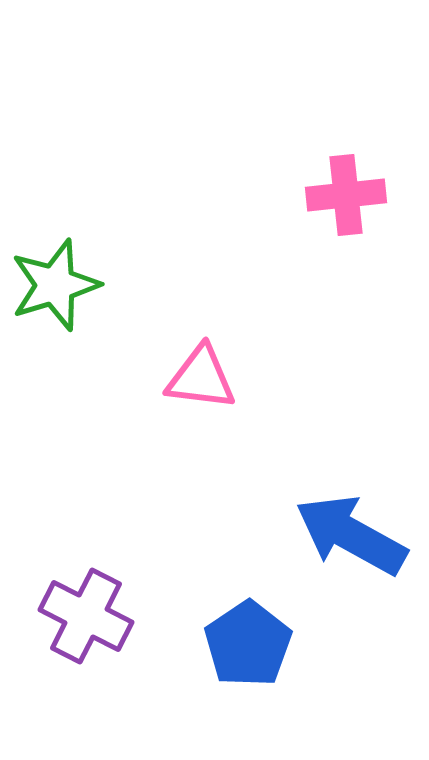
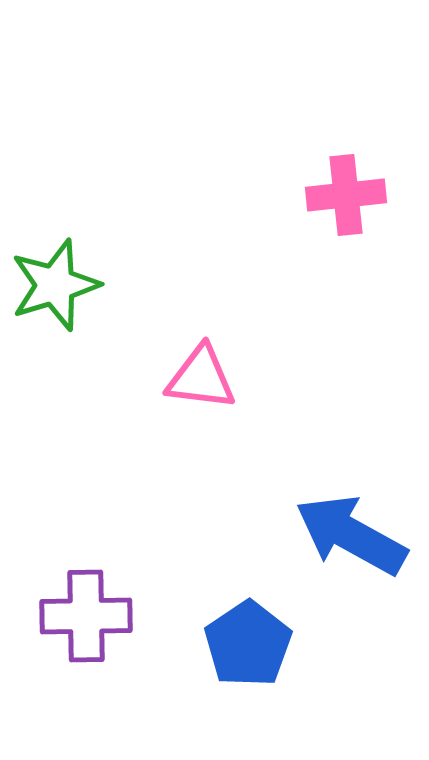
purple cross: rotated 28 degrees counterclockwise
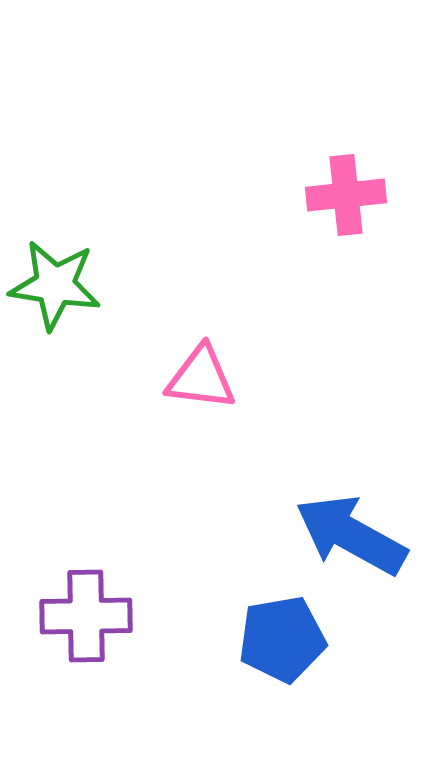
green star: rotated 26 degrees clockwise
blue pentagon: moved 34 px right, 5 px up; rotated 24 degrees clockwise
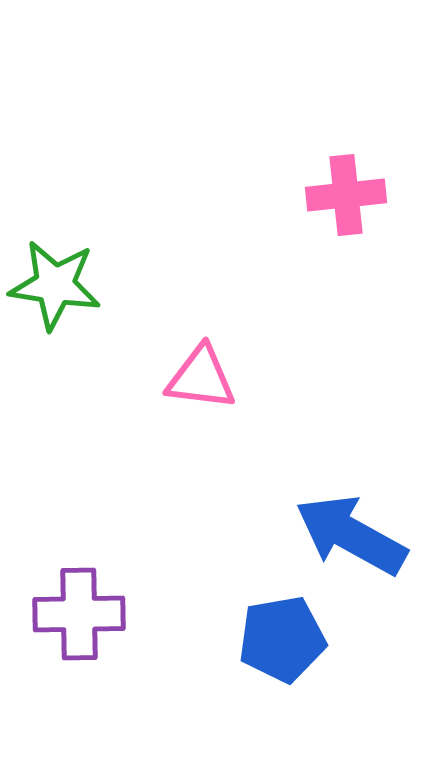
purple cross: moved 7 px left, 2 px up
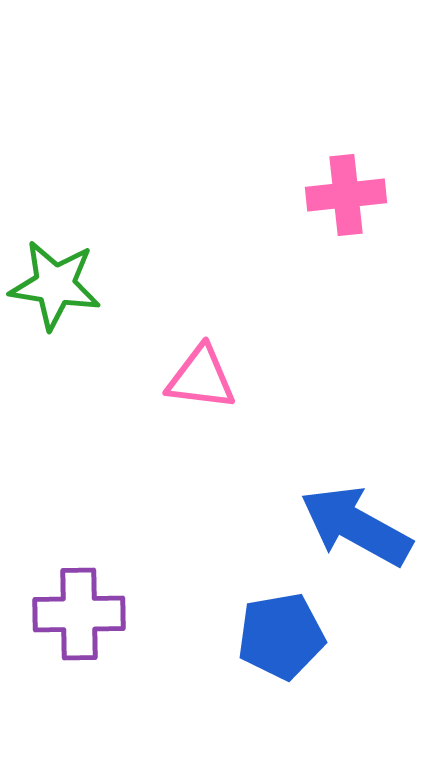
blue arrow: moved 5 px right, 9 px up
blue pentagon: moved 1 px left, 3 px up
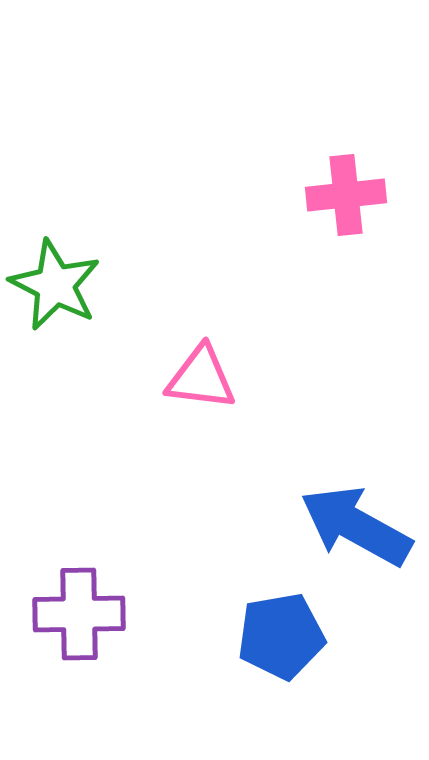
green star: rotated 18 degrees clockwise
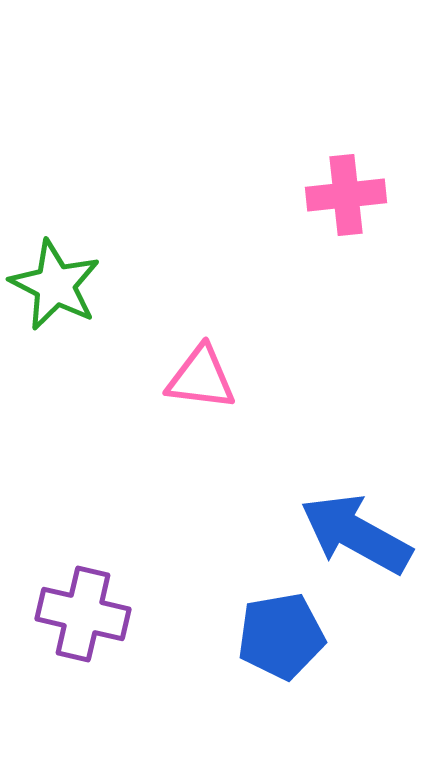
blue arrow: moved 8 px down
purple cross: moved 4 px right; rotated 14 degrees clockwise
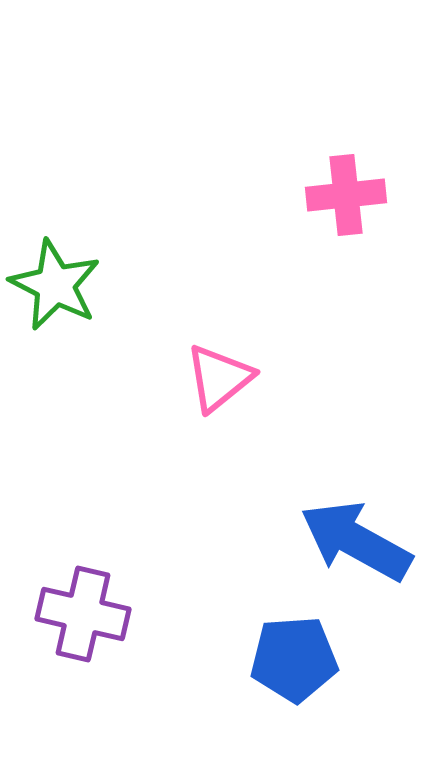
pink triangle: moved 18 px right; rotated 46 degrees counterclockwise
blue arrow: moved 7 px down
blue pentagon: moved 13 px right, 23 px down; rotated 6 degrees clockwise
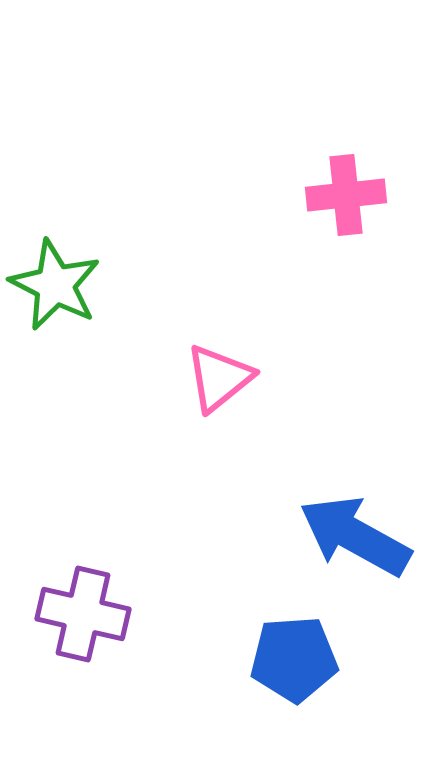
blue arrow: moved 1 px left, 5 px up
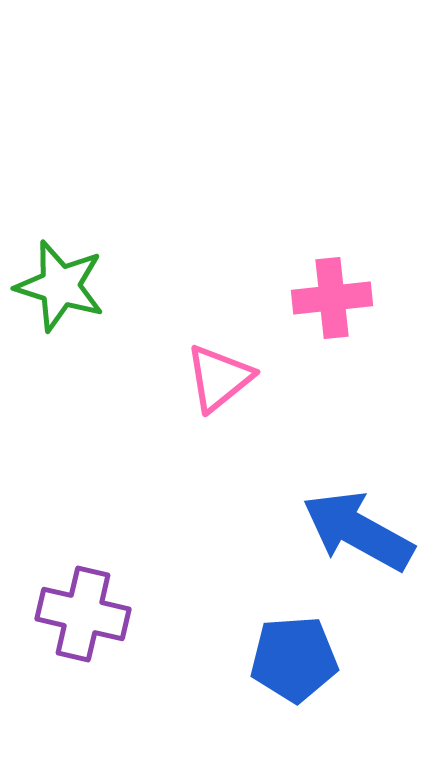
pink cross: moved 14 px left, 103 px down
green star: moved 5 px right, 1 px down; rotated 10 degrees counterclockwise
blue arrow: moved 3 px right, 5 px up
